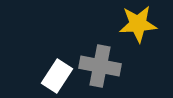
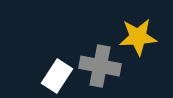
yellow star: moved 13 px down
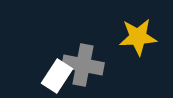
gray cross: moved 17 px left, 1 px up
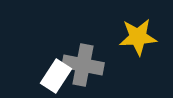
white rectangle: moved 1 px left
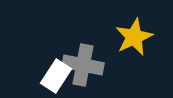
yellow star: moved 4 px left; rotated 21 degrees counterclockwise
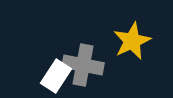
yellow star: moved 2 px left, 4 px down
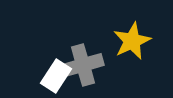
gray cross: rotated 27 degrees counterclockwise
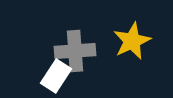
gray cross: moved 8 px left, 14 px up; rotated 12 degrees clockwise
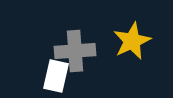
white rectangle: rotated 20 degrees counterclockwise
